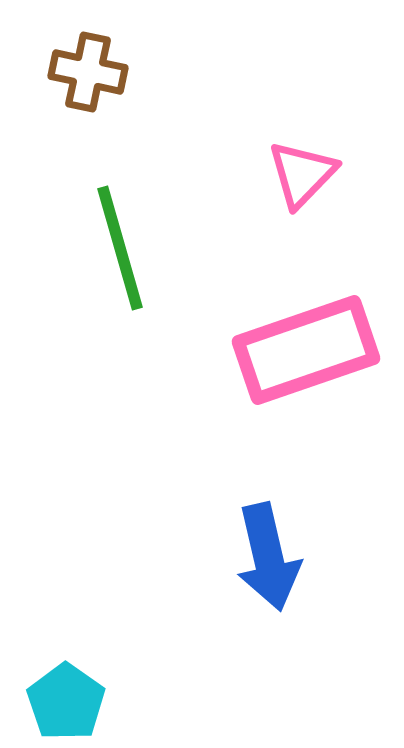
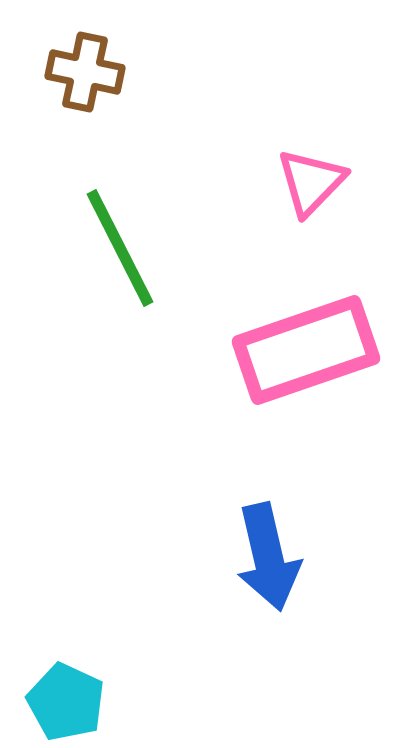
brown cross: moved 3 px left
pink triangle: moved 9 px right, 8 px down
green line: rotated 11 degrees counterclockwise
cyan pentagon: rotated 10 degrees counterclockwise
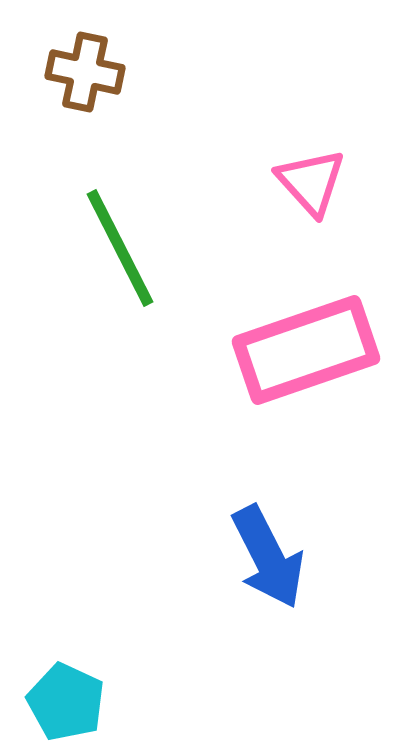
pink triangle: rotated 26 degrees counterclockwise
blue arrow: rotated 14 degrees counterclockwise
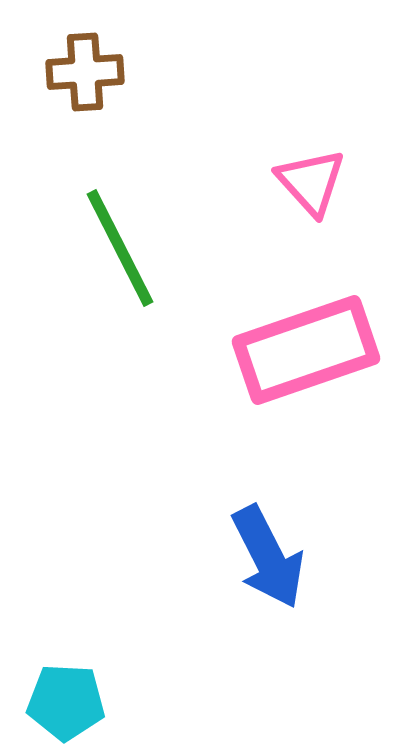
brown cross: rotated 16 degrees counterclockwise
cyan pentagon: rotated 22 degrees counterclockwise
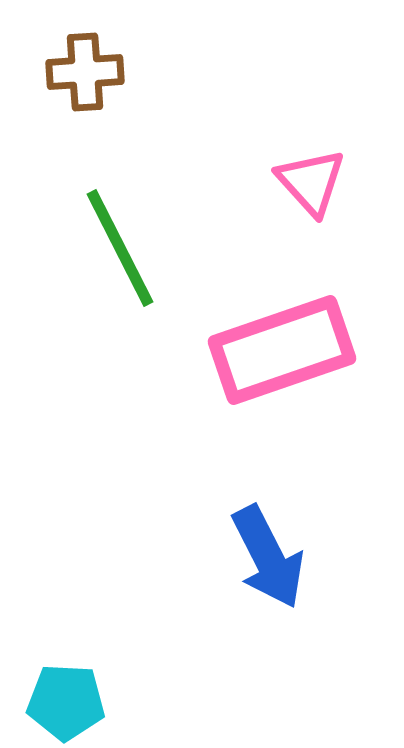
pink rectangle: moved 24 px left
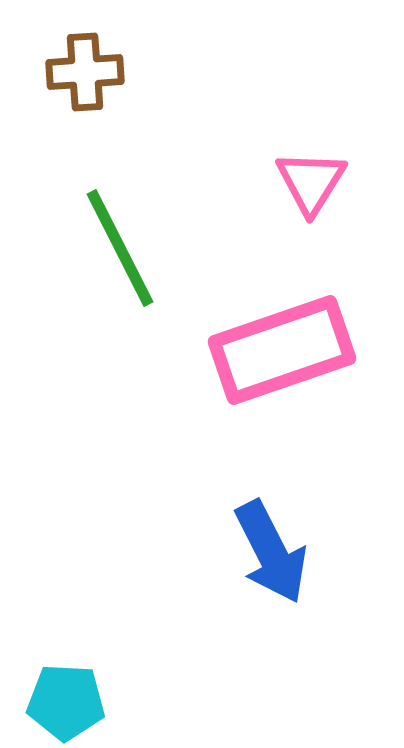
pink triangle: rotated 14 degrees clockwise
blue arrow: moved 3 px right, 5 px up
